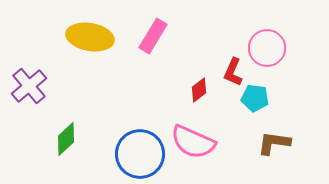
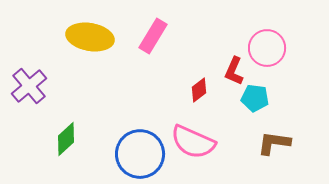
red L-shape: moved 1 px right, 1 px up
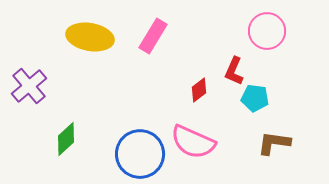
pink circle: moved 17 px up
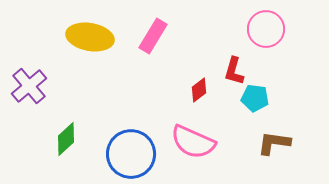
pink circle: moved 1 px left, 2 px up
red L-shape: rotated 8 degrees counterclockwise
blue circle: moved 9 px left
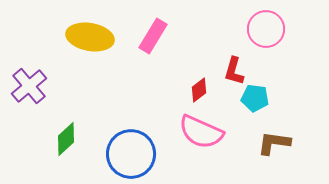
pink semicircle: moved 8 px right, 10 px up
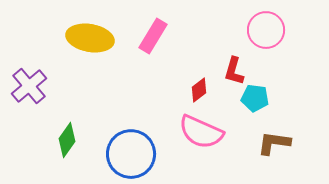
pink circle: moved 1 px down
yellow ellipse: moved 1 px down
green diamond: moved 1 px right, 1 px down; rotated 12 degrees counterclockwise
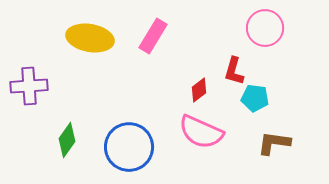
pink circle: moved 1 px left, 2 px up
purple cross: rotated 36 degrees clockwise
blue circle: moved 2 px left, 7 px up
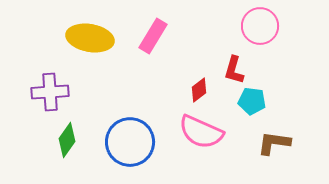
pink circle: moved 5 px left, 2 px up
red L-shape: moved 1 px up
purple cross: moved 21 px right, 6 px down
cyan pentagon: moved 3 px left, 3 px down
blue circle: moved 1 px right, 5 px up
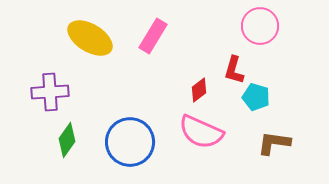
yellow ellipse: rotated 21 degrees clockwise
cyan pentagon: moved 4 px right, 4 px up; rotated 8 degrees clockwise
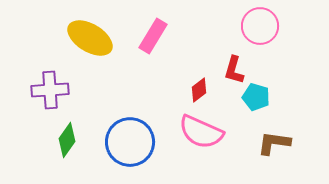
purple cross: moved 2 px up
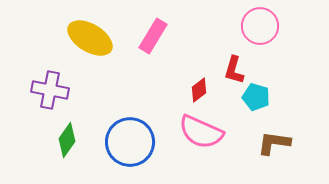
purple cross: rotated 15 degrees clockwise
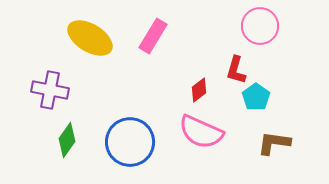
red L-shape: moved 2 px right
cyan pentagon: rotated 20 degrees clockwise
